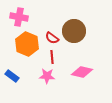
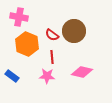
red semicircle: moved 3 px up
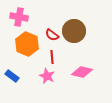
pink star: rotated 21 degrees clockwise
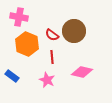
pink star: moved 4 px down
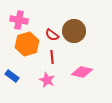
pink cross: moved 3 px down
orange hexagon: rotated 20 degrees clockwise
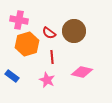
red semicircle: moved 3 px left, 2 px up
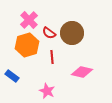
pink cross: moved 10 px right; rotated 36 degrees clockwise
brown circle: moved 2 px left, 2 px down
orange hexagon: moved 1 px down
pink star: moved 11 px down
